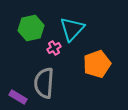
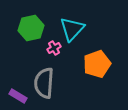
purple rectangle: moved 1 px up
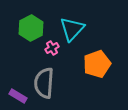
green hexagon: rotated 15 degrees counterclockwise
pink cross: moved 2 px left
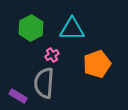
cyan triangle: rotated 48 degrees clockwise
pink cross: moved 7 px down
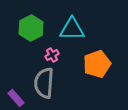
purple rectangle: moved 2 px left, 2 px down; rotated 18 degrees clockwise
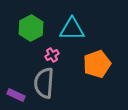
purple rectangle: moved 3 px up; rotated 24 degrees counterclockwise
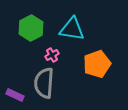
cyan triangle: rotated 8 degrees clockwise
purple rectangle: moved 1 px left
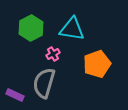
pink cross: moved 1 px right, 1 px up
gray semicircle: rotated 12 degrees clockwise
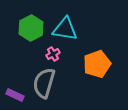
cyan triangle: moved 7 px left
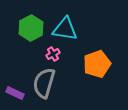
purple rectangle: moved 2 px up
